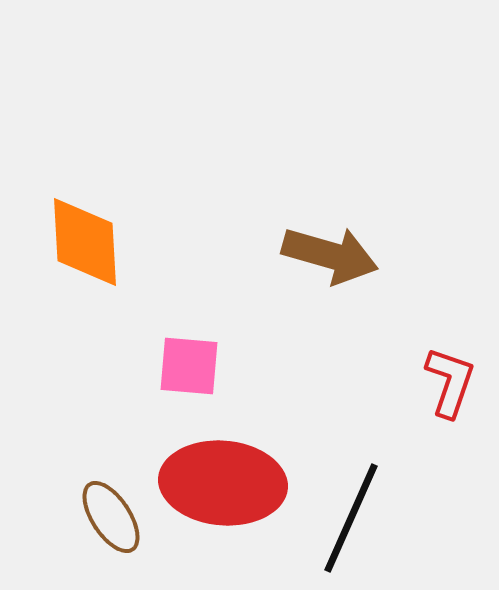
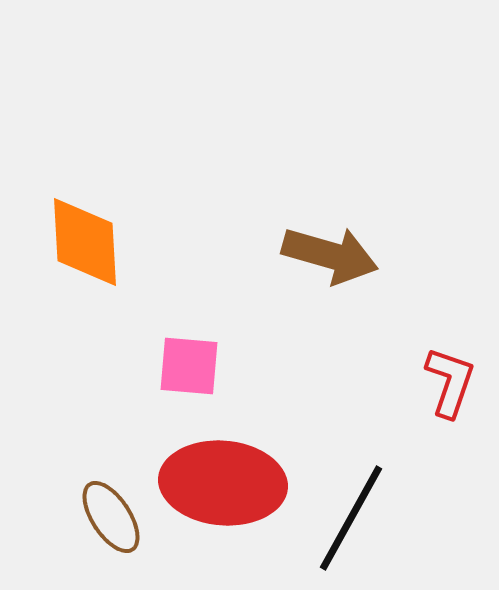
black line: rotated 5 degrees clockwise
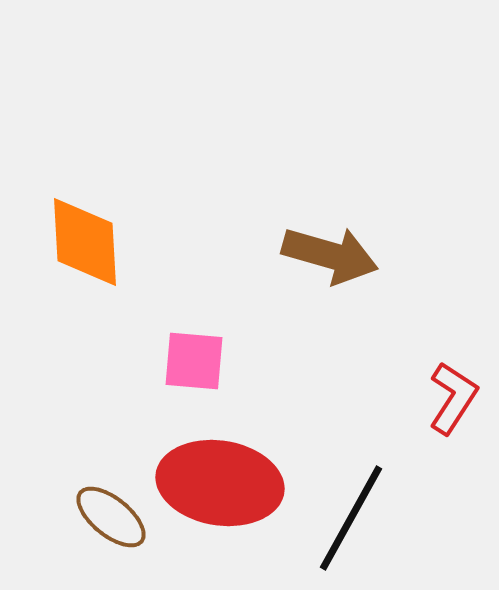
pink square: moved 5 px right, 5 px up
red L-shape: moved 3 px right, 16 px down; rotated 14 degrees clockwise
red ellipse: moved 3 px left; rotated 4 degrees clockwise
brown ellipse: rotated 18 degrees counterclockwise
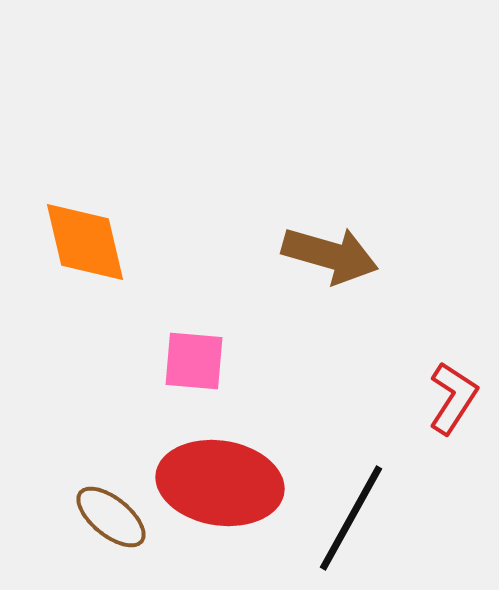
orange diamond: rotated 10 degrees counterclockwise
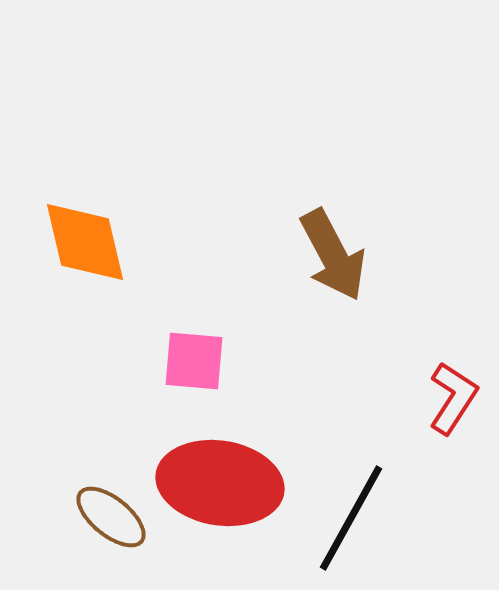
brown arrow: moved 3 px right; rotated 46 degrees clockwise
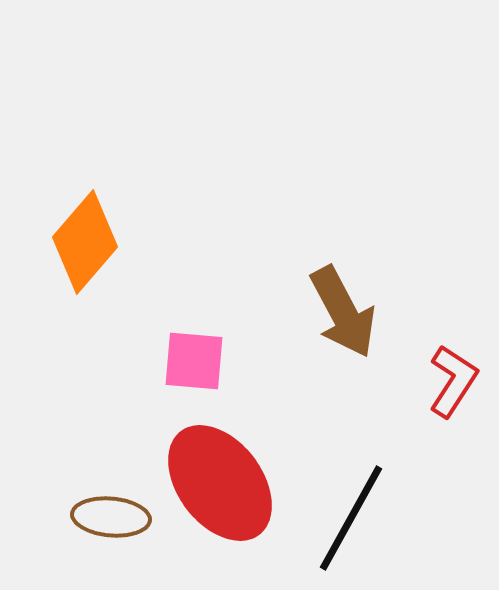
orange diamond: rotated 54 degrees clockwise
brown arrow: moved 10 px right, 57 px down
red L-shape: moved 17 px up
red ellipse: rotated 44 degrees clockwise
brown ellipse: rotated 34 degrees counterclockwise
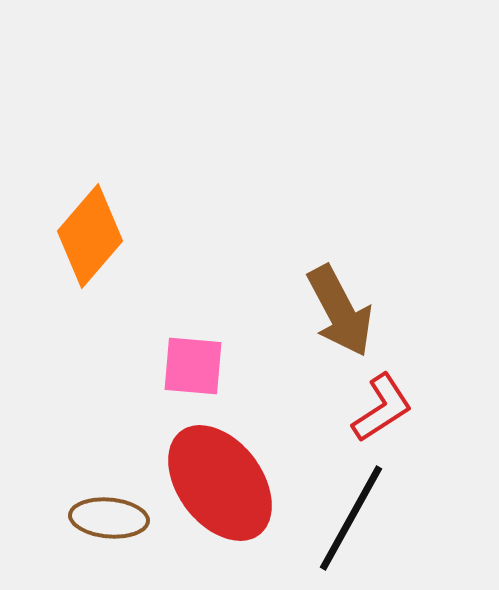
orange diamond: moved 5 px right, 6 px up
brown arrow: moved 3 px left, 1 px up
pink square: moved 1 px left, 5 px down
red L-shape: moved 71 px left, 27 px down; rotated 24 degrees clockwise
brown ellipse: moved 2 px left, 1 px down
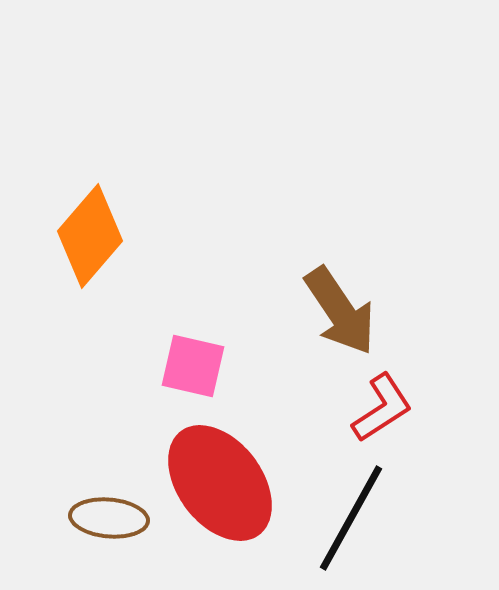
brown arrow: rotated 6 degrees counterclockwise
pink square: rotated 8 degrees clockwise
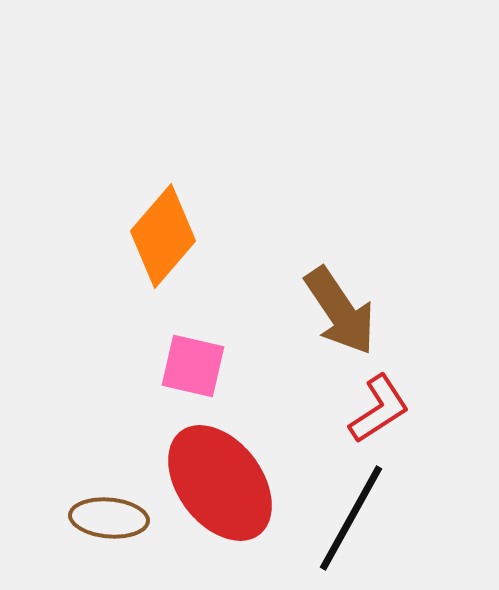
orange diamond: moved 73 px right
red L-shape: moved 3 px left, 1 px down
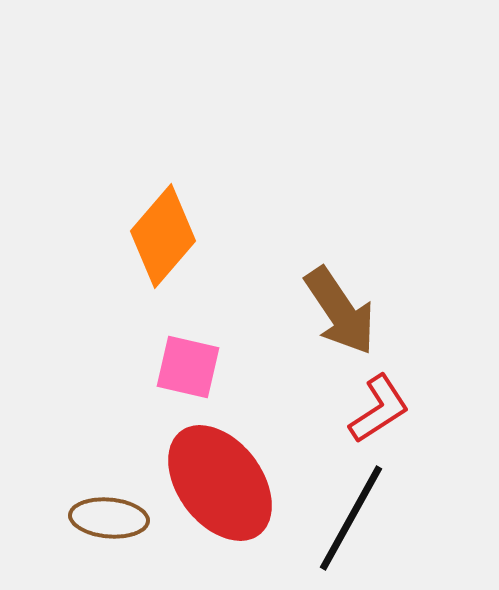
pink square: moved 5 px left, 1 px down
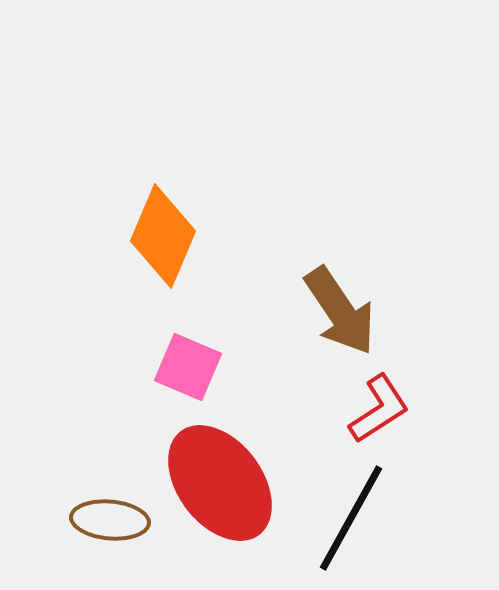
orange diamond: rotated 18 degrees counterclockwise
pink square: rotated 10 degrees clockwise
brown ellipse: moved 1 px right, 2 px down
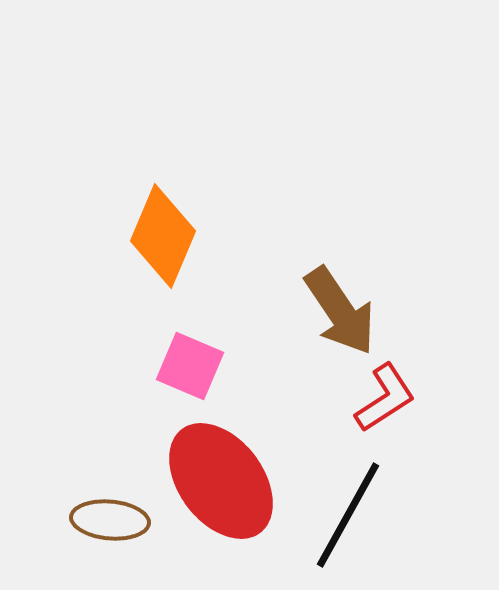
pink square: moved 2 px right, 1 px up
red L-shape: moved 6 px right, 11 px up
red ellipse: moved 1 px right, 2 px up
black line: moved 3 px left, 3 px up
